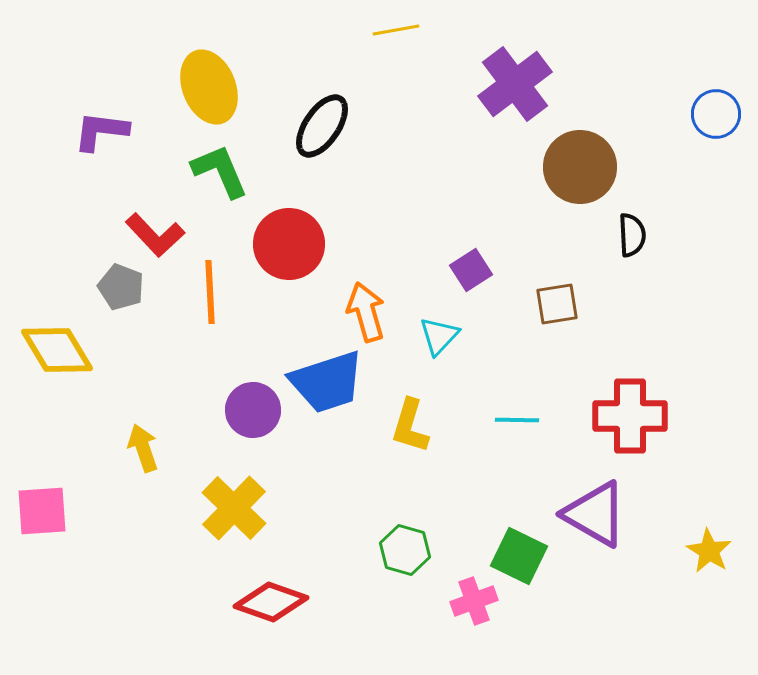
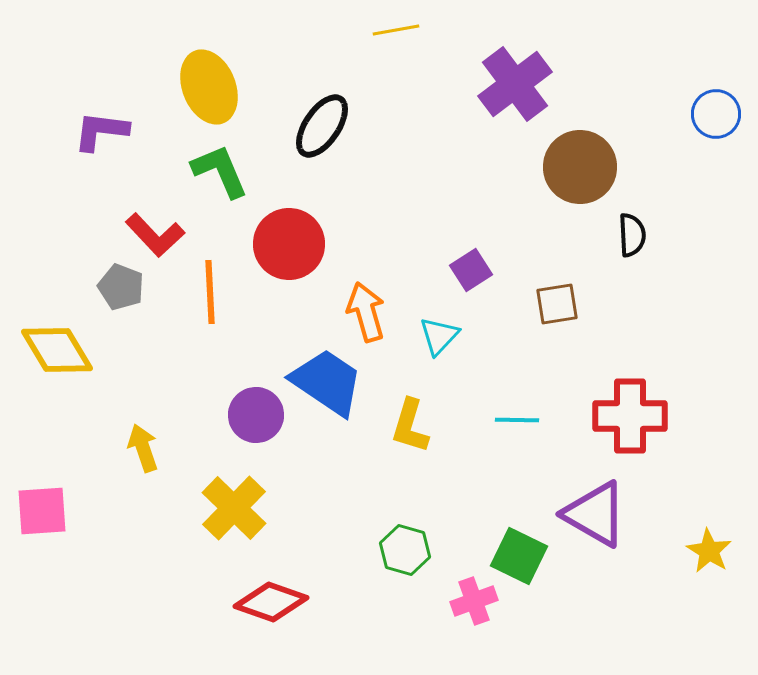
blue trapezoid: rotated 128 degrees counterclockwise
purple circle: moved 3 px right, 5 px down
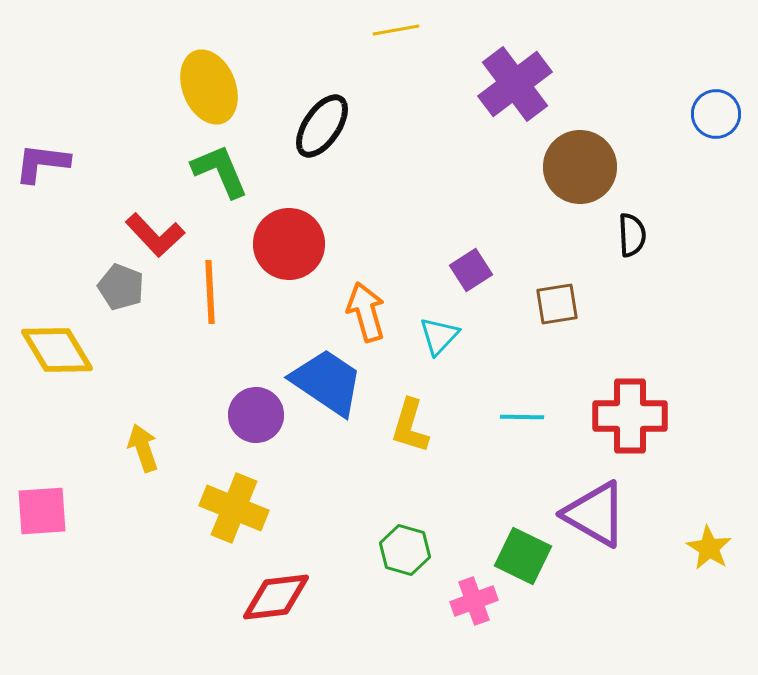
purple L-shape: moved 59 px left, 32 px down
cyan line: moved 5 px right, 3 px up
yellow cross: rotated 22 degrees counterclockwise
yellow star: moved 3 px up
green square: moved 4 px right
red diamond: moved 5 px right, 5 px up; rotated 26 degrees counterclockwise
